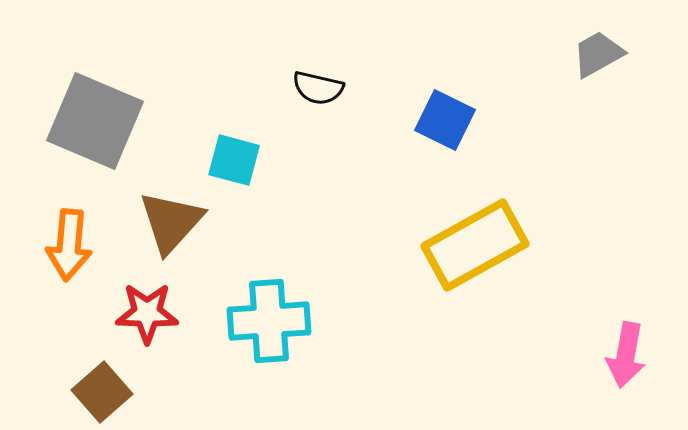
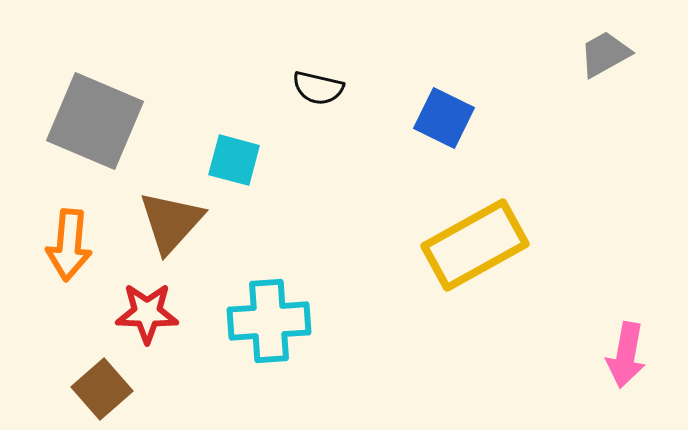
gray trapezoid: moved 7 px right
blue square: moved 1 px left, 2 px up
brown square: moved 3 px up
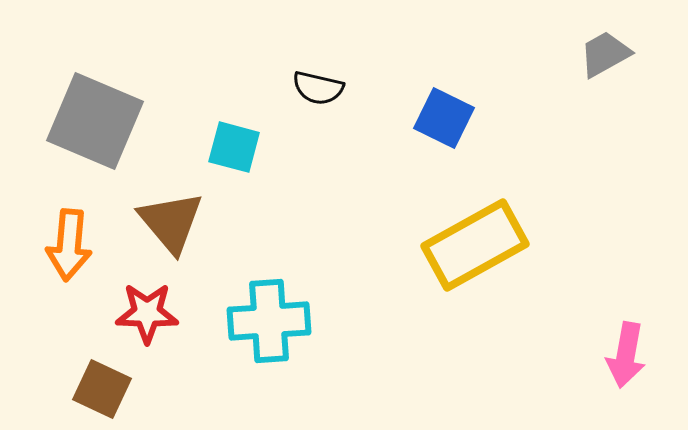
cyan square: moved 13 px up
brown triangle: rotated 22 degrees counterclockwise
brown square: rotated 24 degrees counterclockwise
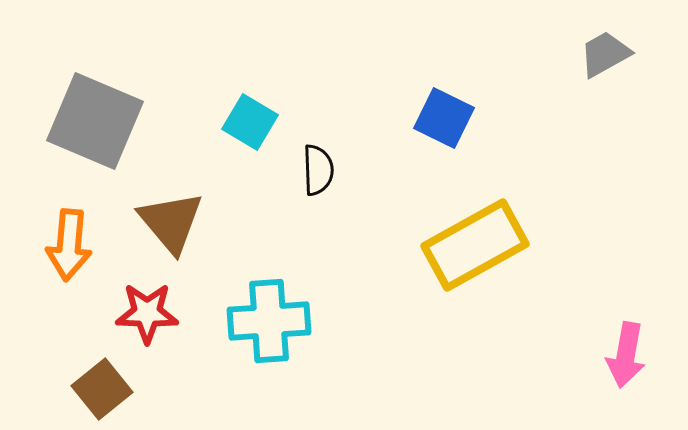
black semicircle: moved 82 px down; rotated 105 degrees counterclockwise
cyan square: moved 16 px right, 25 px up; rotated 16 degrees clockwise
brown square: rotated 26 degrees clockwise
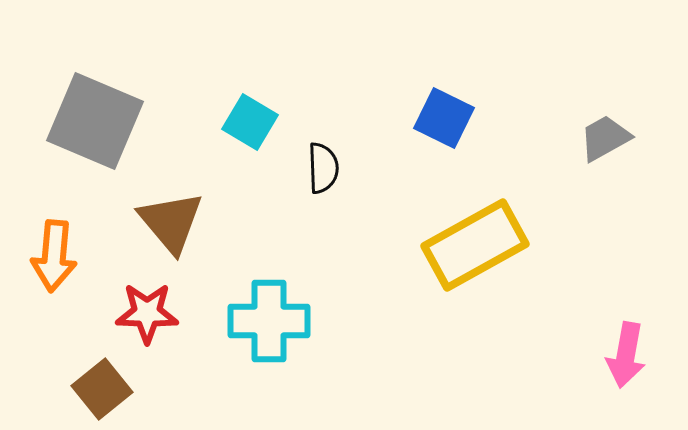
gray trapezoid: moved 84 px down
black semicircle: moved 5 px right, 2 px up
orange arrow: moved 15 px left, 11 px down
cyan cross: rotated 4 degrees clockwise
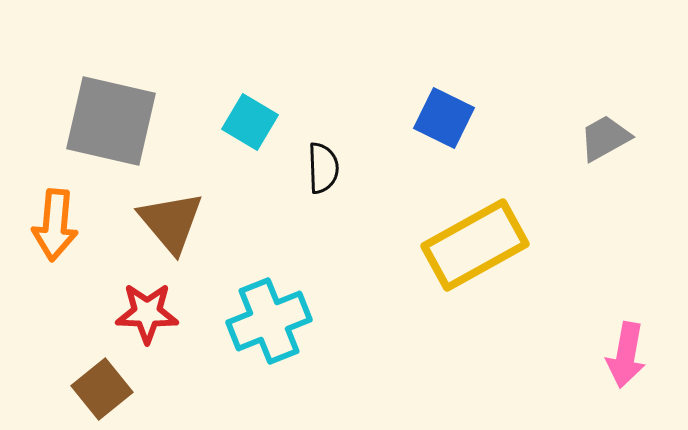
gray square: moved 16 px right; rotated 10 degrees counterclockwise
orange arrow: moved 1 px right, 31 px up
cyan cross: rotated 22 degrees counterclockwise
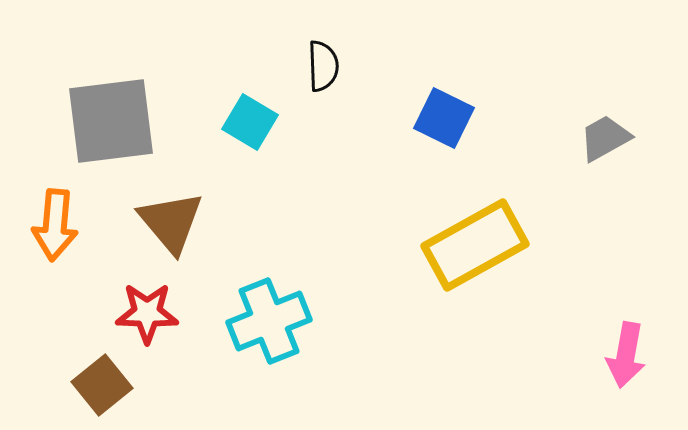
gray square: rotated 20 degrees counterclockwise
black semicircle: moved 102 px up
brown square: moved 4 px up
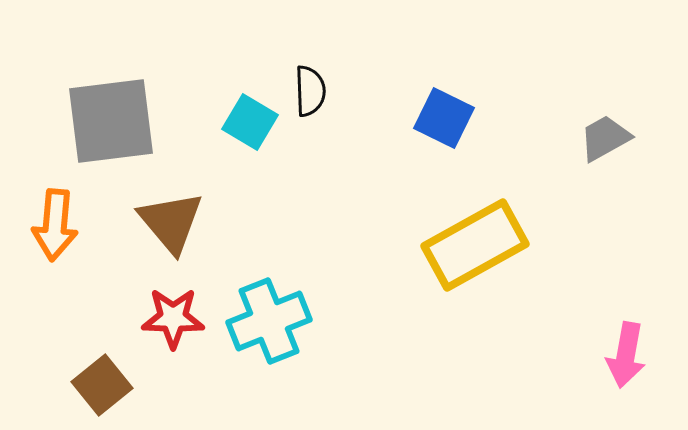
black semicircle: moved 13 px left, 25 px down
red star: moved 26 px right, 5 px down
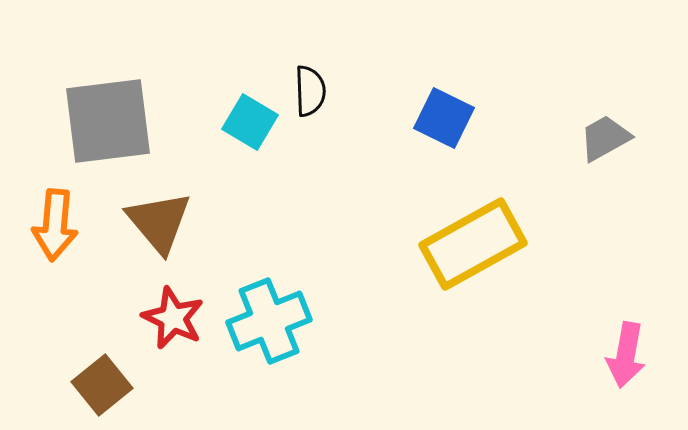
gray square: moved 3 px left
brown triangle: moved 12 px left
yellow rectangle: moved 2 px left, 1 px up
red star: rotated 24 degrees clockwise
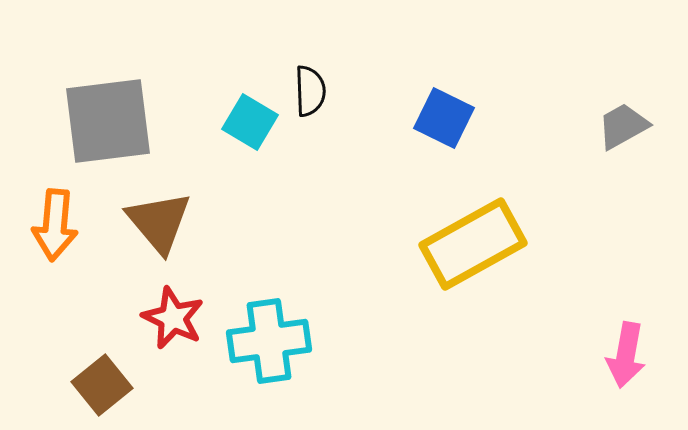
gray trapezoid: moved 18 px right, 12 px up
cyan cross: moved 20 px down; rotated 14 degrees clockwise
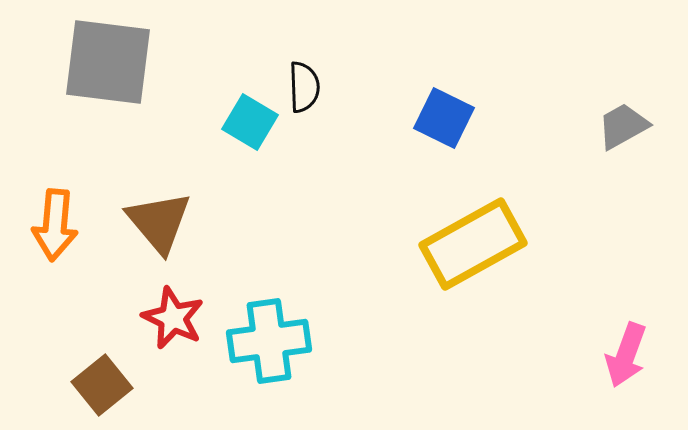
black semicircle: moved 6 px left, 4 px up
gray square: moved 59 px up; rotated 14 degrees clockwise
pink arrow: rotated 10 degrees clockwise
